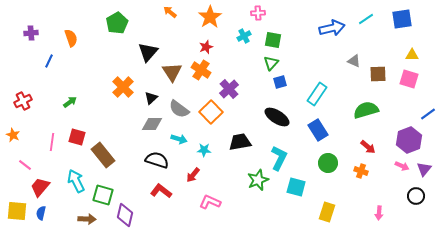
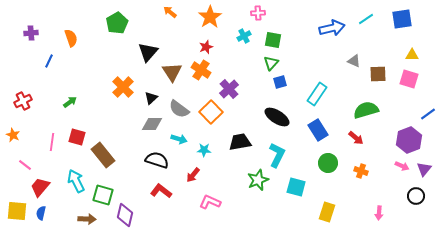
red arrow at (368, 147): moved 12 px left, 9 px up
cyan L-shape at (279, 158): moved 2 px left, 3 px up
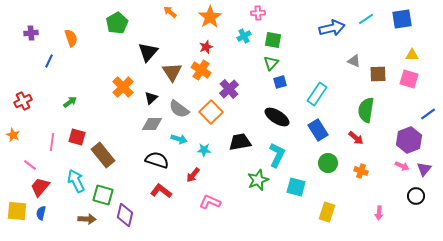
green semicircle at (366, 110): rotated 65 degrees counterclockwise
pink line at (25, 165): moved 5 px right
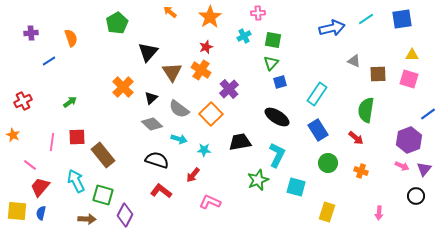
blue line at (49, 61): rotated 32 degrees clockwise
orange square at (211, 112): moved 2 px down
gray diamond at (152, 124): rotated 45 degrees clockwise
red square at (77, 137): rotated 18 degrees counterclockwise
purple diamond at (125, 215): rotated 15 degrees clockwise
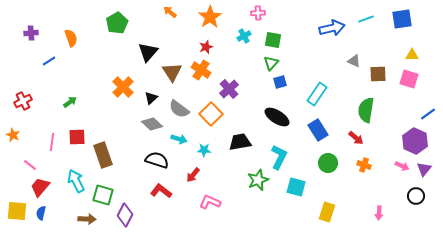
cyan line at (366, 19): rotated 14 degrees clockwise
purple hexagon at (409, 140): moved 6 px right, 1 px down; rotated 15 degrees counterclockwise
brown rectangle at (103, 155): rotated 20 degrees clockwise
cyan L-shape at (277, 155): moved 2 px right, 2 px down
orange cross at (361, 171): moved 3 px right, 6 px up
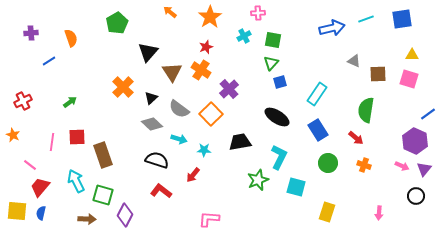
pink L-shape at (210, 202): moved 1 px left, 17 px down; rotated 20 degrees counterclockwise
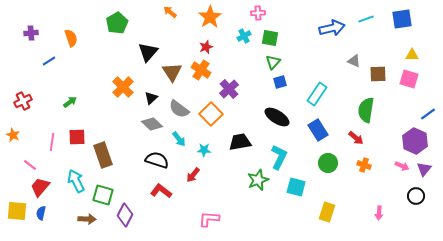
green square at (273, 40): moved 3 px left, 2 px up
green triangle at (271, 63): moved 2 px right, 1 px up
cyan arrow at (179, 139): rotated 35 degrees clockwise
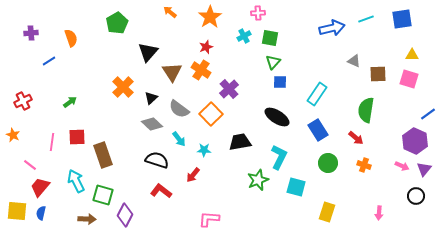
blue square at (280, 82): rotated 16 degrees clockwise
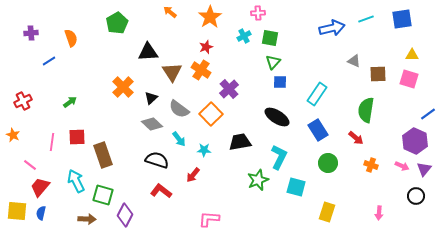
black triangle at (148, 52): rotated 45 degrees clockwise
orange cross at (364, 165): moved 7 px right
